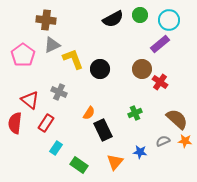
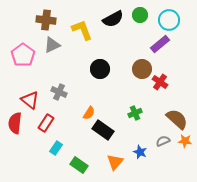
yellow L-shape: moved 9 px right, 29 px up
black rectangle: rotated 30 degrees counterclockwise
blue star: rotated 16 degrees clockwise
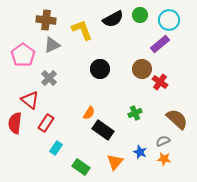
gray cross: moved 10 px left, 14 px up; rotated 21 degrees clockwise
orange star: moved 21 px left, 18 px down
green rectangle: moved 2 px right, 2 px down
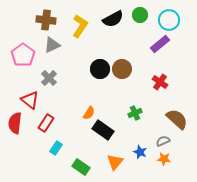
yellow L-shape: moved 2 px left, 4 px up; rotated 55 degrees clockwise
brown circle: moved 20 px left
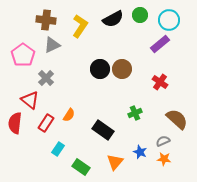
gray cross: moved 3 px left
orange semicircle: moved 20 px left, 2 px down
cyan rectangle: moved 2 px right, 1 px down
